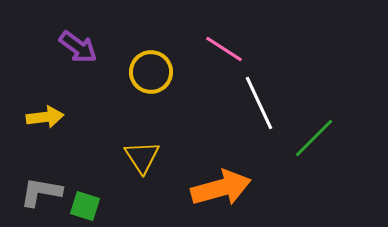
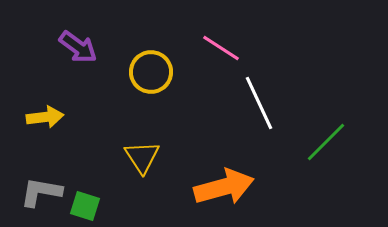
pink line: moved 3 px left, 1 px up
green line: moved 12 px right, 4 px down
orange arrow: moved 3 px right, 1 px up
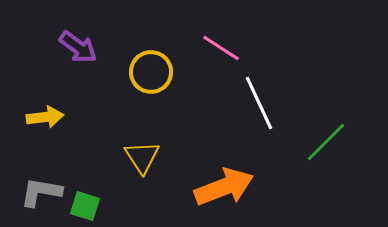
orange arrow: rotated 6 degrees counterclockwise
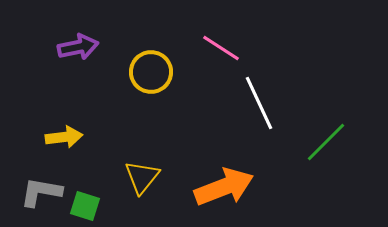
purple arrow: rotated 48 degrees counterclockwise
yellow arrow: moved 19 px right, 20 px down
yellow triangle: moved 20 px down; rotated 12 degrees clockwise
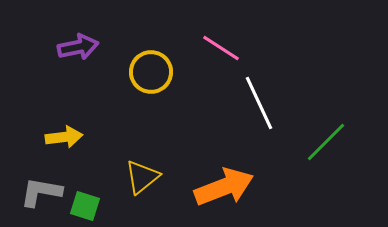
yellow triangle: rotated 12 degrees clockwise
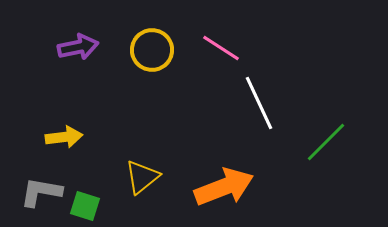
yellow circle: moved 1 px right, 22 px up
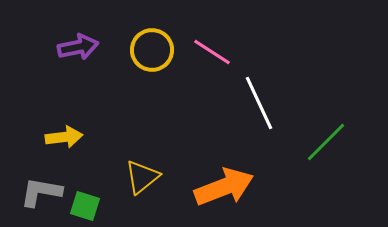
pink line: moved 9 px left, 4 px down
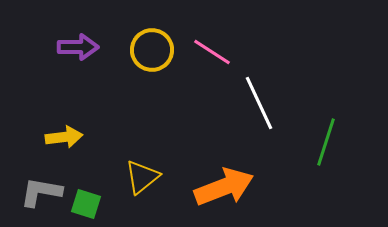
purple arrow: rotated 12 degrees clockwise
green line: rotated 27 degrees counterclockwise
green square: moved 1 px right, 2 px up
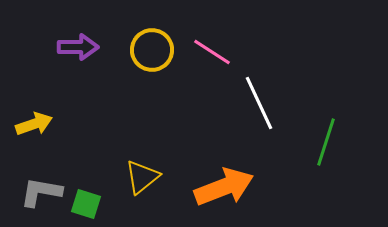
yellow arrow: moved 30 px left, 13 px up; rotated 12 degrees counterclockwise
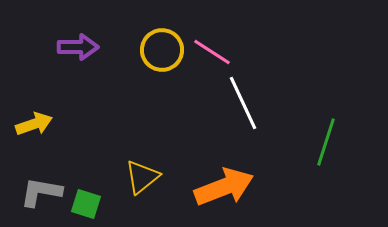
yellow circle: moved 10 px right
white line: moved 16 px left
